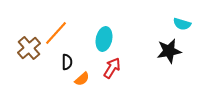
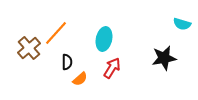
black star: moved 5 px left, 7 px down
orange semicircle: moved 2 px left
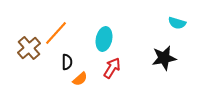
cyan semicircle: moved 5 px left, 1 px up
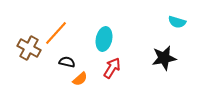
cyan semicircle: moved 1 px up
brown cross: rotated 20 degrees counterclockwise
black semicircle: rotated 77 degrees counterclockwise
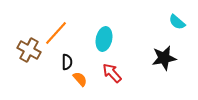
cyan semicircle: rotated 24 degrees clockwise
brown cross: moved 2 px down
black semicircle: rotated 77 degrees clockwise
red arrow: moved 5 px down; rotated 75 degrees counterclockwise
orange semicircle: rotated 91 degrees counterclockwise
